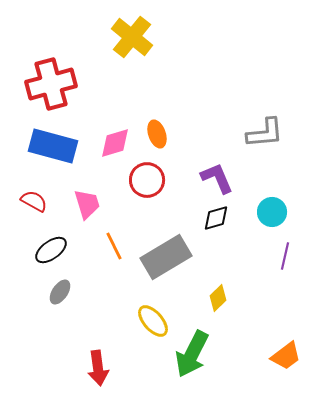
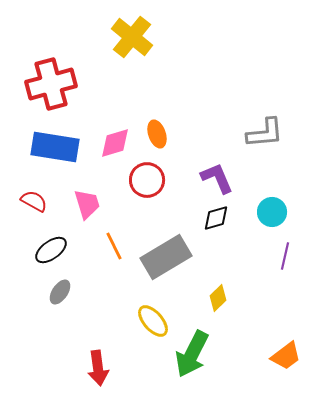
blue rectangle: moved 2 px right, 1 px down; rotated 6 degrees counterclockwise
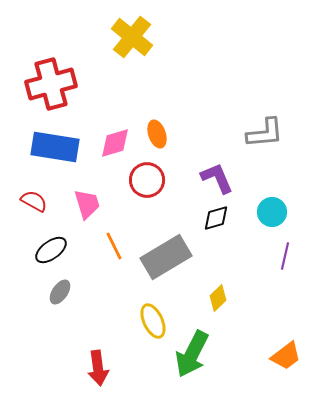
yellow ellipse: rotated 16 degrees clockwise
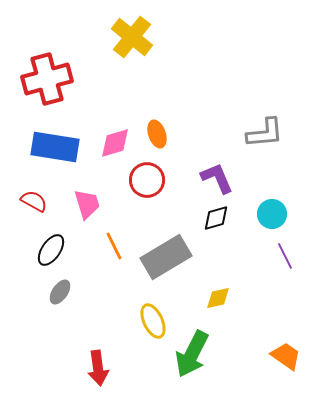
red cross: moved 4 px left, 5 px up
cyan circle: moved 2 px down
black ellipse: rotated 20 degrees counterclockwise
purple line: rotated 40 degrees counterclockwise
yellow diamond: rotated 32 degrees clockwise
orange trapezoid: rotated 108 degrees counterclockwise
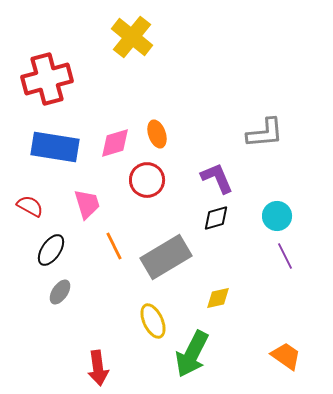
red semicircle: moved 4 px left, 5 px down
cyan circle: moved 5 px right, 2 px down
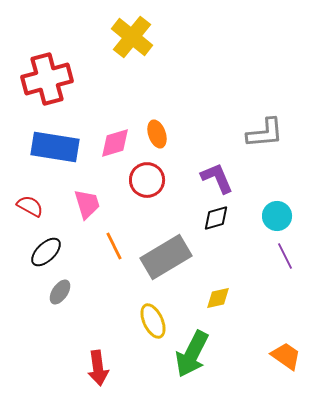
black ellipse: moved 5 px left, 2 px down; rotated 12 degrees clockwise
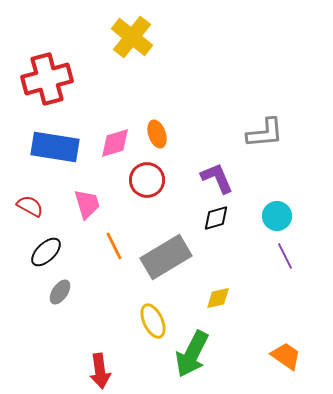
red arrow: moved 2 px right, 3 px down
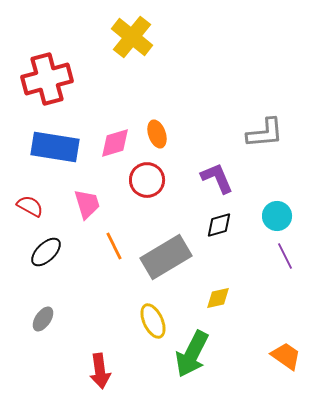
black diamond: moved 3 px right, 7 px down
gray ellipse: moved 17 px left, 27 px down
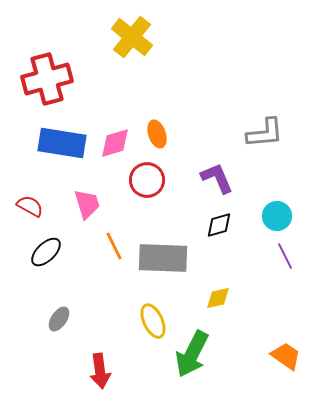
blue rectangle: moved 7 px right, 4 px up
gray rectangle: moved 3 px left, 1 px down; rotated 33 degrees clockwise
gray ellipse: moved 16 px right
